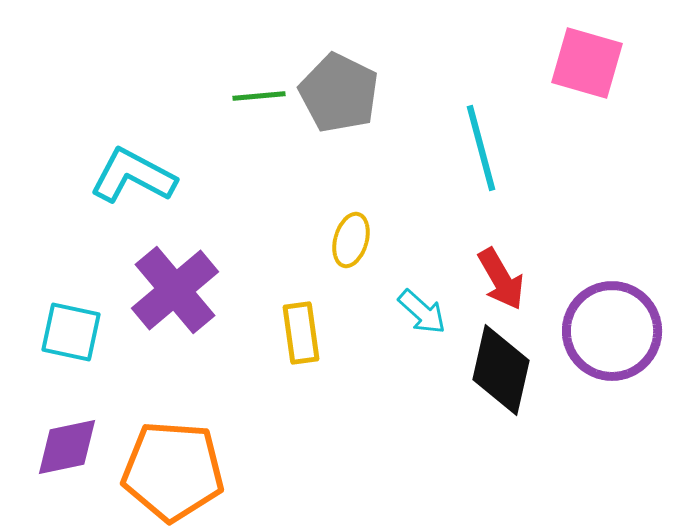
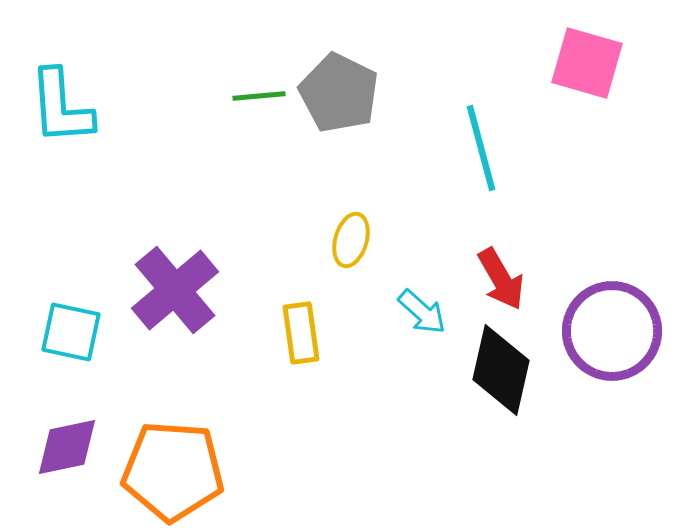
cyan L-shape: moved 72 px left, 69 px up; rotated 122 degrees counterclockwise
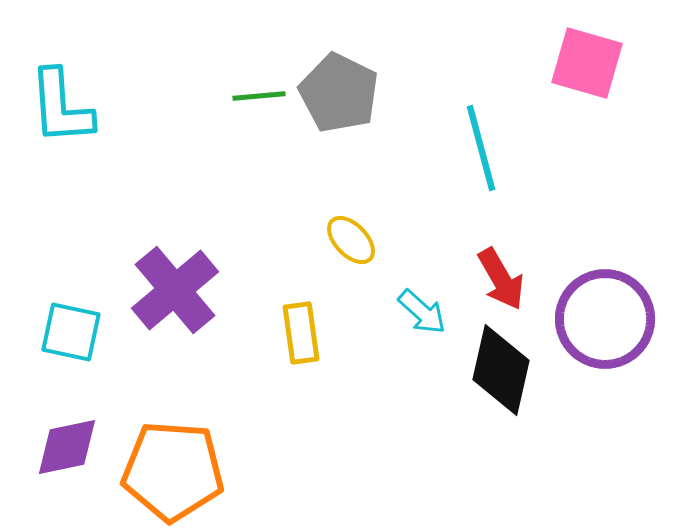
yellow ellipse: rotated 60 degrees counterclockwise
purple circle: moved 7 px left, 12 px up
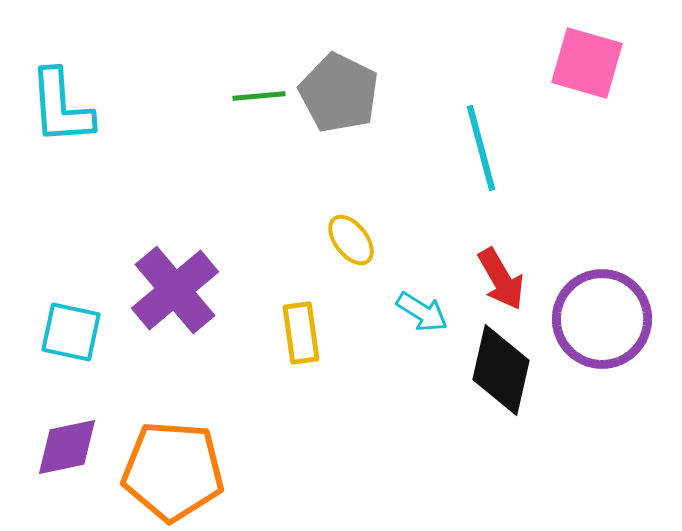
yellow ellipse: rotated 6 degrees clockwise
cyan arrow: rotated 10 degrees counterclockwise
purple circle: moved 3 px left
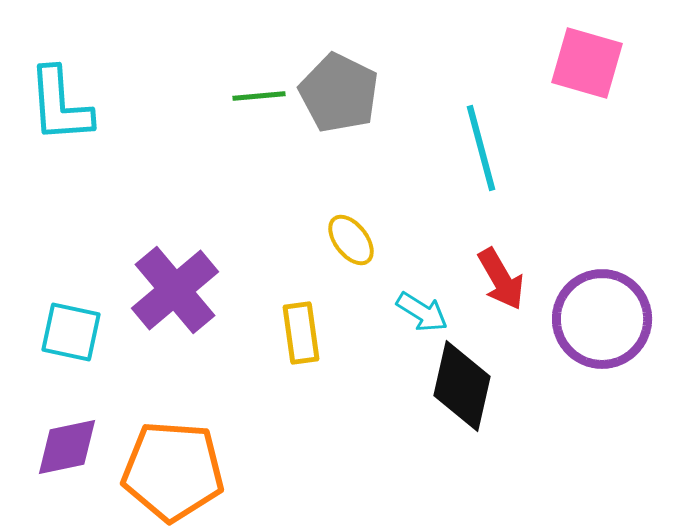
cyan L-shape: moved 1 px left, 2 px up
black diamond: moved 39 px left, 16 px down
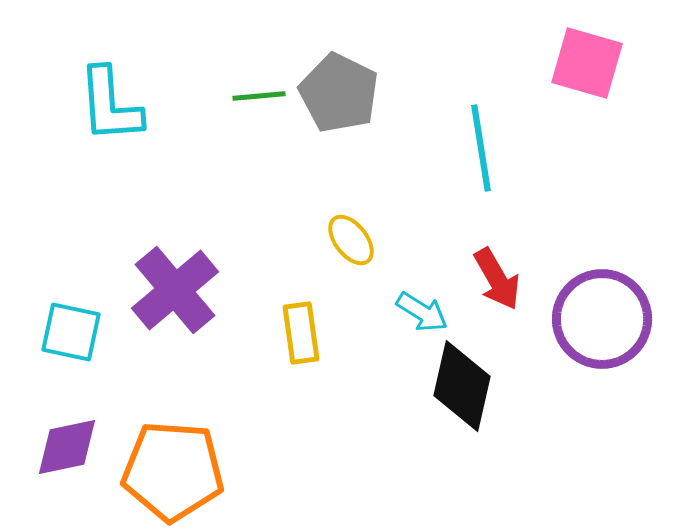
cyan L-shape: moved 50 px right
cyan line: rotated 6 degrees clockwise
red arrow: moved 4 px left
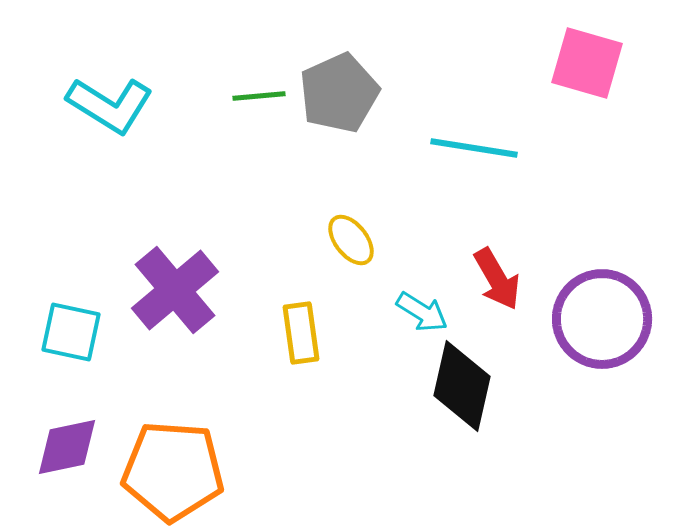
gray pentagon: rotated 22 degrees clockwise
cyan L-shape: rotated 54 degrees counterclockwise
cyan line: moved 7 px left; rotated 72 degrees counterclockwise
